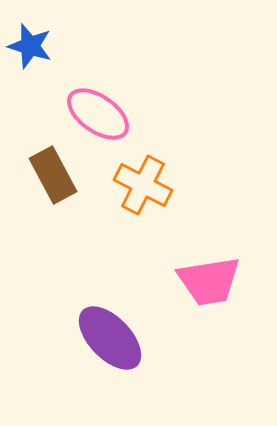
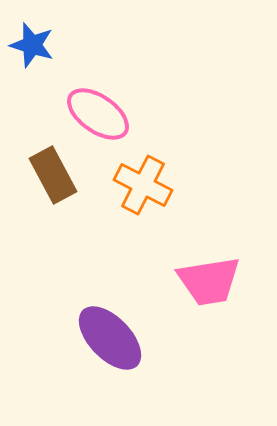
blue star: moved 2 px right, 1 px up
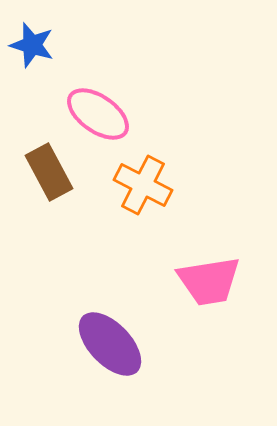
brown rectangle: moved 4 px left, 3 px up
purple ellipse: moved 6 px down
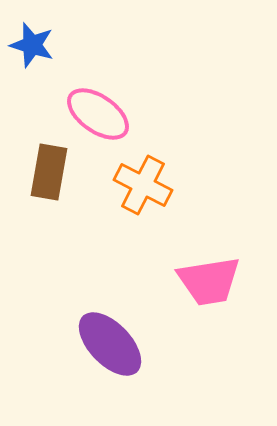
brown rectangle: rotated 38 degrees clockwise
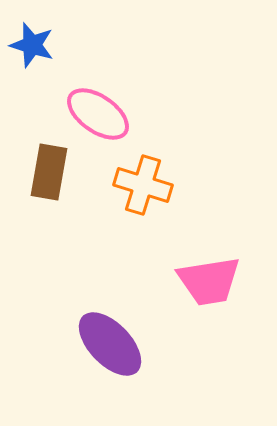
orange cross: rotated 10 degrees counterclockwise
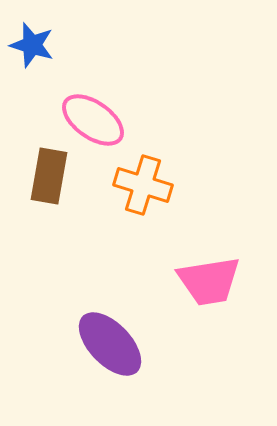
pink ellipse: moved 5 px left, 6 px down
brown rectangle: moved 4 px down
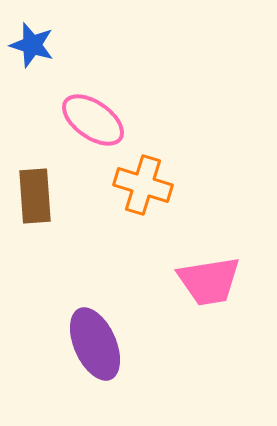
brown rectangle: moved 14 px left, 20 px down; rotated 14 degrees counterclockwise
purple ellipse: moved 15 px left; rotated 20 degrees clockwise
